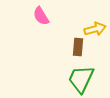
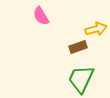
yellow arrow: moved 1 px right
brown rectangle: rotated 66 degrees clockwise
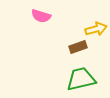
pink semicircle: rotated 42 degrees counterclockwise
green trapezoid: rotated 52 degrees clockwise
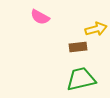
pink semicircle: moved 1 px left, 1 px down; rotated 12 degrees clockwise
brown rectangle: rotated 12 degrees clockwise
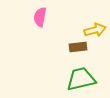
pink semicircle: rotated 72 degrees clockwise
yellow arrow: moved 1 px left, 1 px down
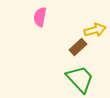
brown rectangle: rotated 36 degrees counterclockwise
green trapezoid: moved 1 px left; rotated 60 degrees clockwise
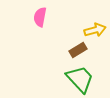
brown rectangle: moved 3 px down; rotated 12 degrees clockwise
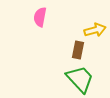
brown rectangle: rotated 48 degrees counterclockwise
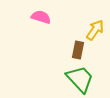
pink semicircle: moved 1 px right; rotated 96 degrees clockwise
yellow arrow: rotated 40 degrees counterclockwise
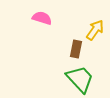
pink semicircle: moved 1 px right, 1 px down
brown rectangle: moved 2 px left, 1 px up
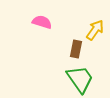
pink semicircle: moved 4 px down
green trapezoid: rotated 8 degrees clockwise
